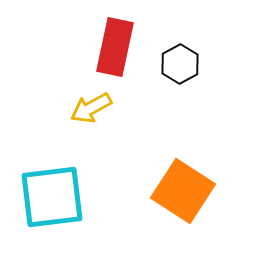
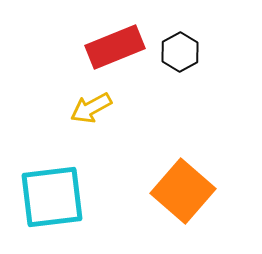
red rectangle: rotated 56 degrees clockwise
black hexagon: moved 12 px up
orange square: rotated 8 degrees clockwise
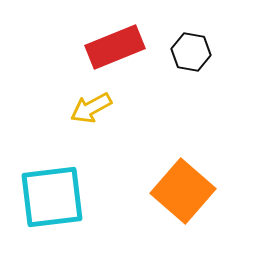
black hexagon: moved 11 px right; rotated 21 degrees counterclockwise
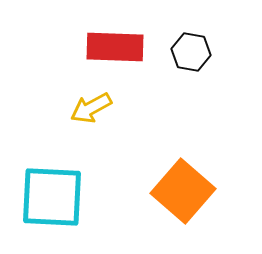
red rectangle: rotated 24 degrees clockwise
cyan square: rotated 10 degrees clockwise
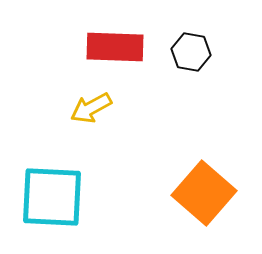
orange square: moved 21 px right, 2 px down
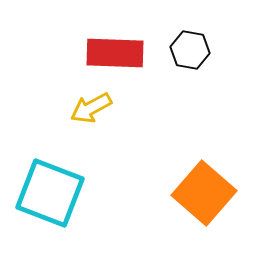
red rectangle: moved 6 px down
black hexagon: moved 1 px left, 2 px up
cyan square: moved 2 px left, 4 px up; rotated 18 degrees clockwise
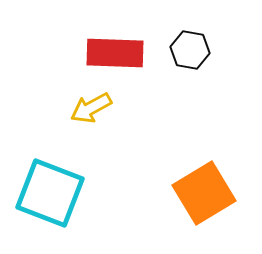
orange square: rotated 18 degrees clockwise
